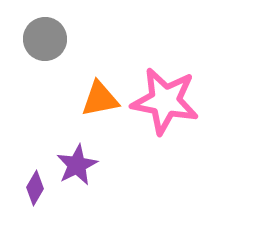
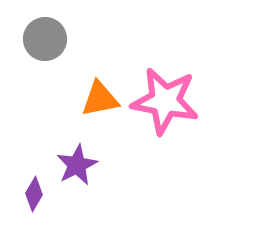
purple diamond: moved 1 px left, 6 px down
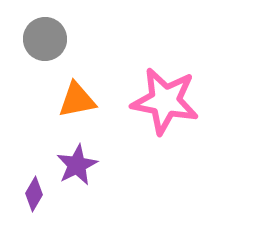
orange triangle: moved 23 px left, 1 px down
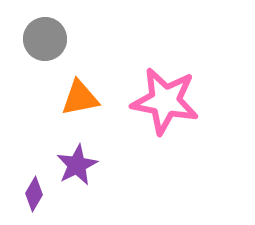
orange triangle: moved 3 px right, 2 px up
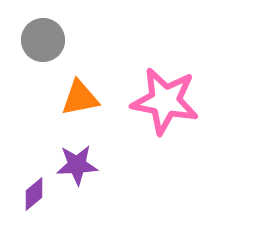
gray circle: moved 2 px left, 1 px down
purple star: rotated 24 degrees clockwise
purple diamond: rotated 20 degrees clockwise
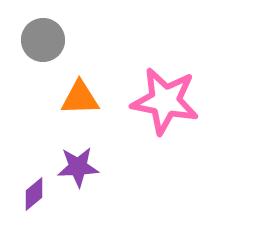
orange triangle: rotated 9 degrees clockwise
purple star: moved 1 px right, 2 px down
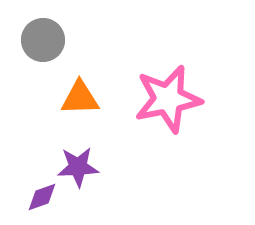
pink star: moved 3 px right, 2 px up; rotated 22 degrees counterclockwise
purple diamond: moved 8 px right, 3 px down; rotated 20 degrees clockwise
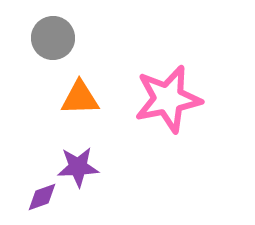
gray circle: moved 10 px right, 2 px up
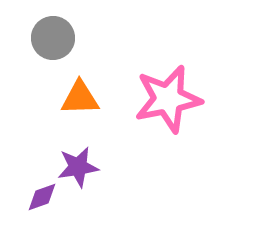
purple star: rotated 6 degrees counterclockwise
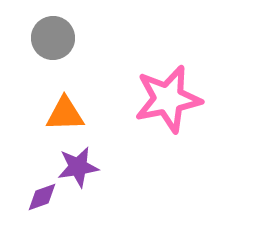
orange triangle: moved 15 px left, 16 px down
